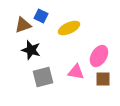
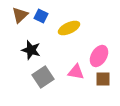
brown triangle: moved 3 px left, 10 px up; rotated 24 degrees counterclockwise
gray square: rotated 20 degrees counterclockwise
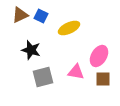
brown triangle: rotated 18 degrees clockwise
gray square: rotated 20 degrees clockwise
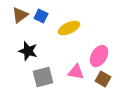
brown triangle: rotated 12 degrees counterclockwise
black star: moved 3 px left, 1 px down
brown square: rotated 28 degrees clockwise
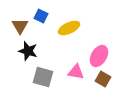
brown triangle: moved 11 px down; rotated 24 degrees counterclockwise
gray square: rotated 30 degrees clockwise
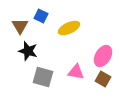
pink ellipse: moved 4 px right
